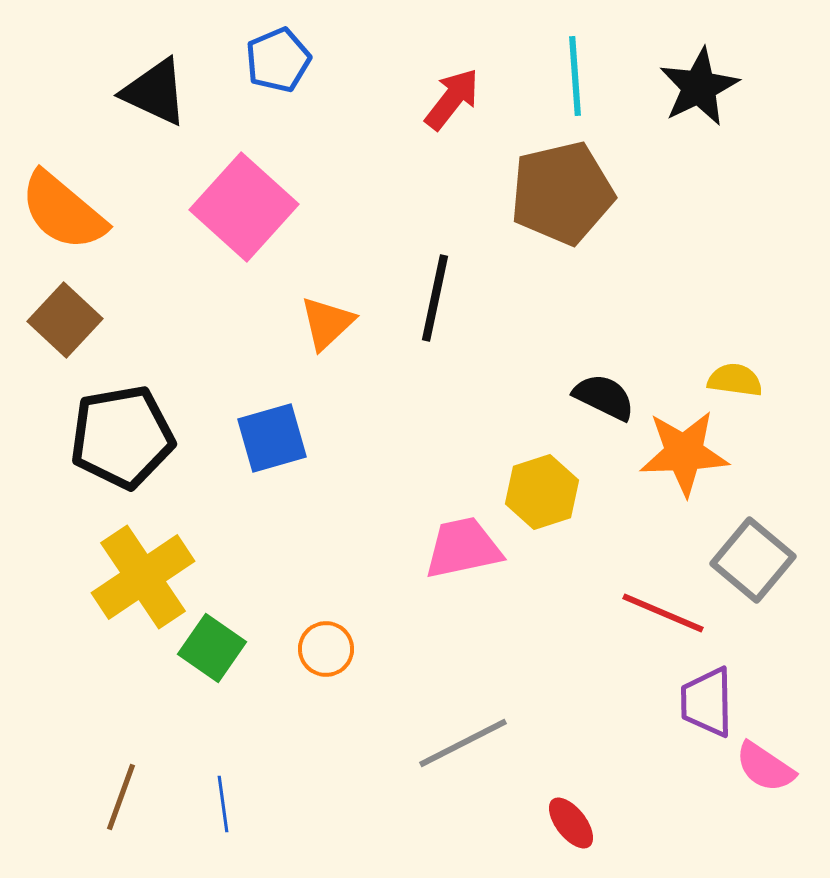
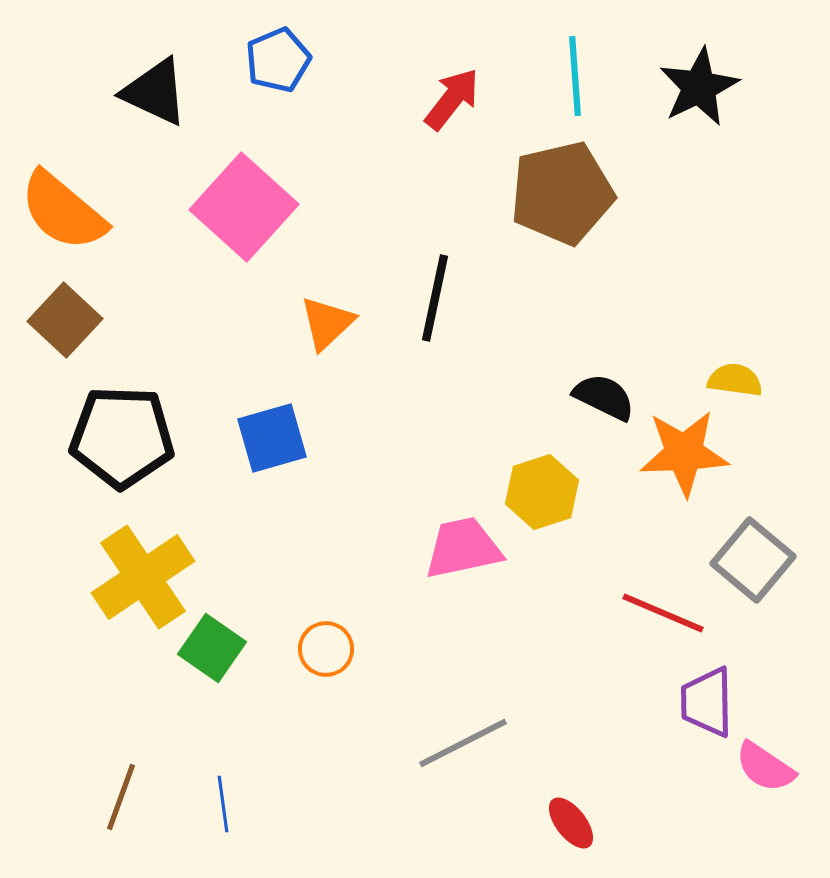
black pentagon: rotated 12 degrees clockwise
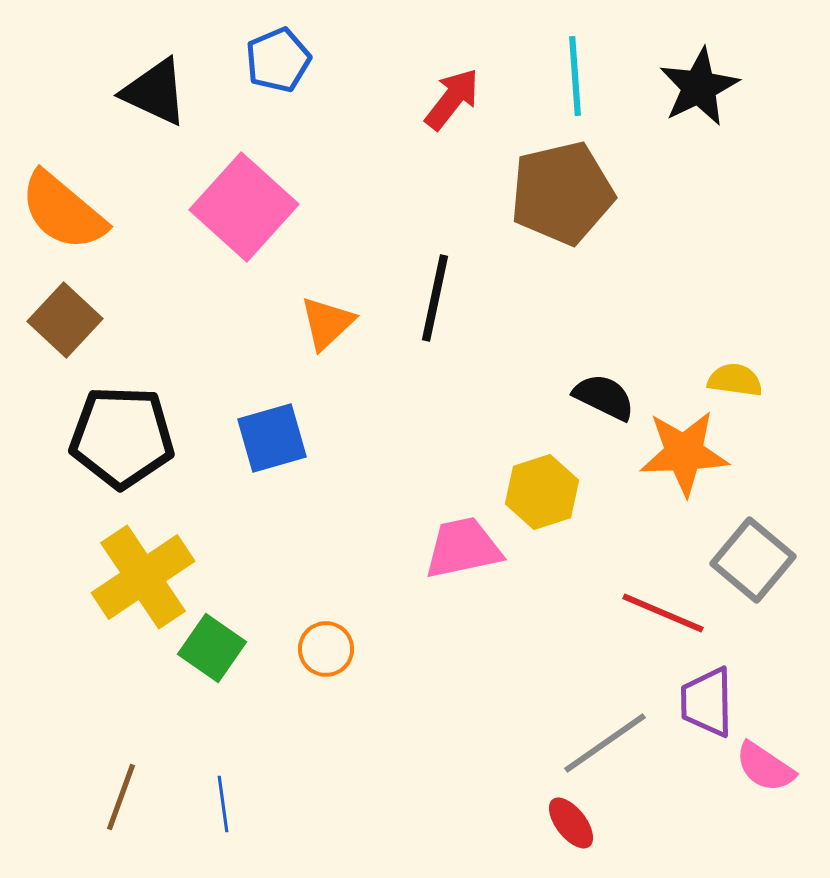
gray line: moved 142 px right; rotated 8 degrees counterclockwise
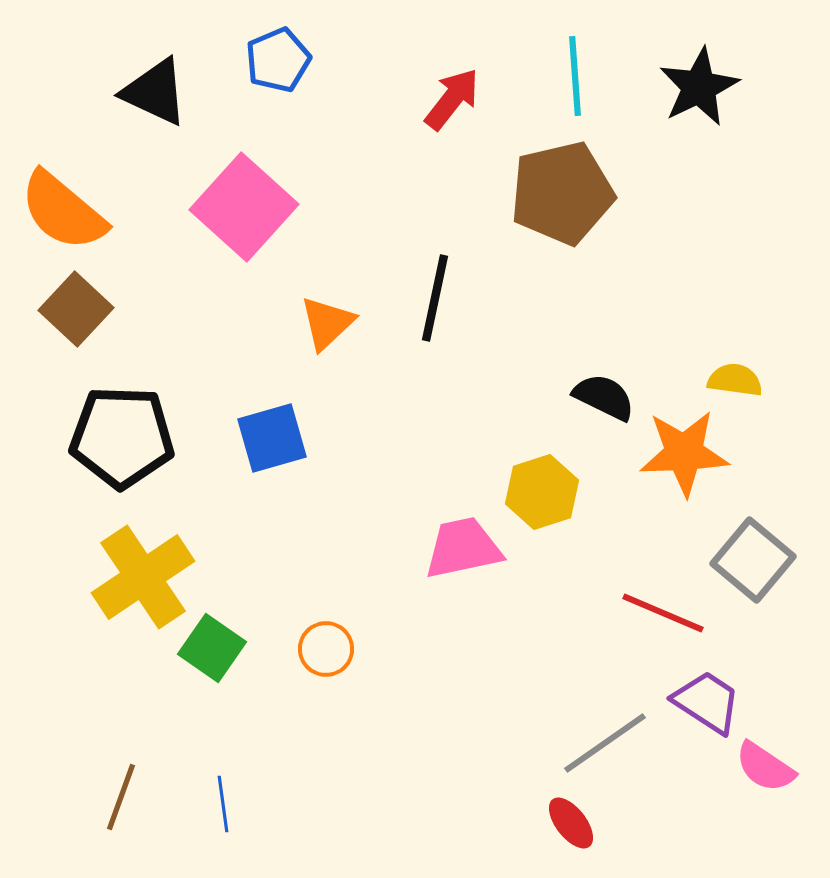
brown square: moved 11 px right, 11 px up
purple trapezoid: rotated 124 degrees clockwise
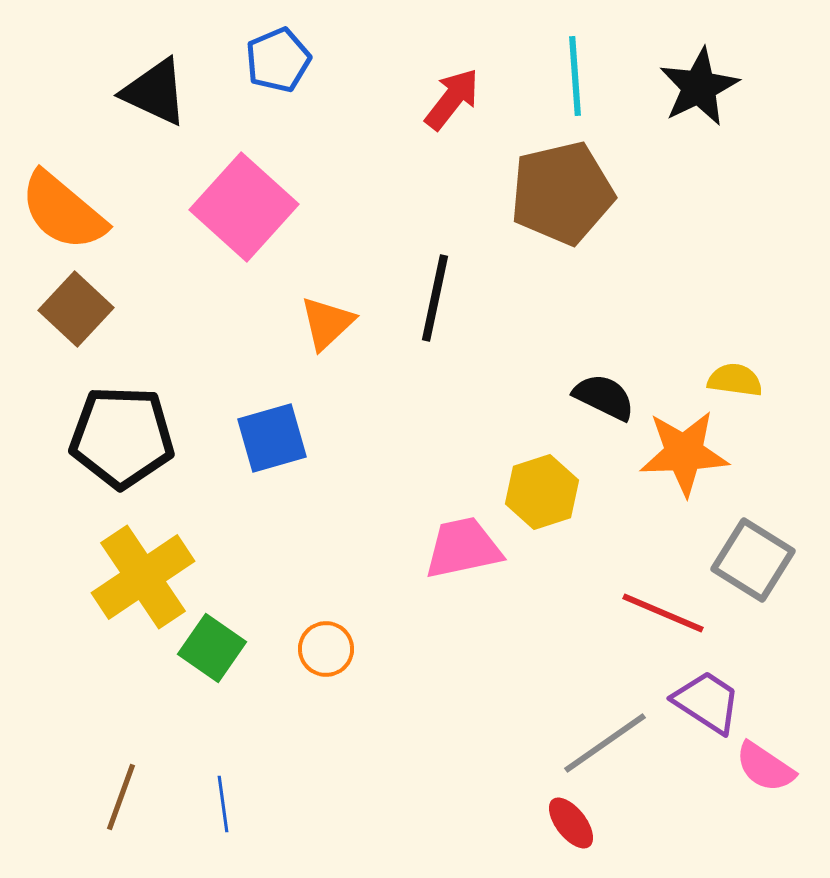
gray square: rotated 8 degrees counterclockwise
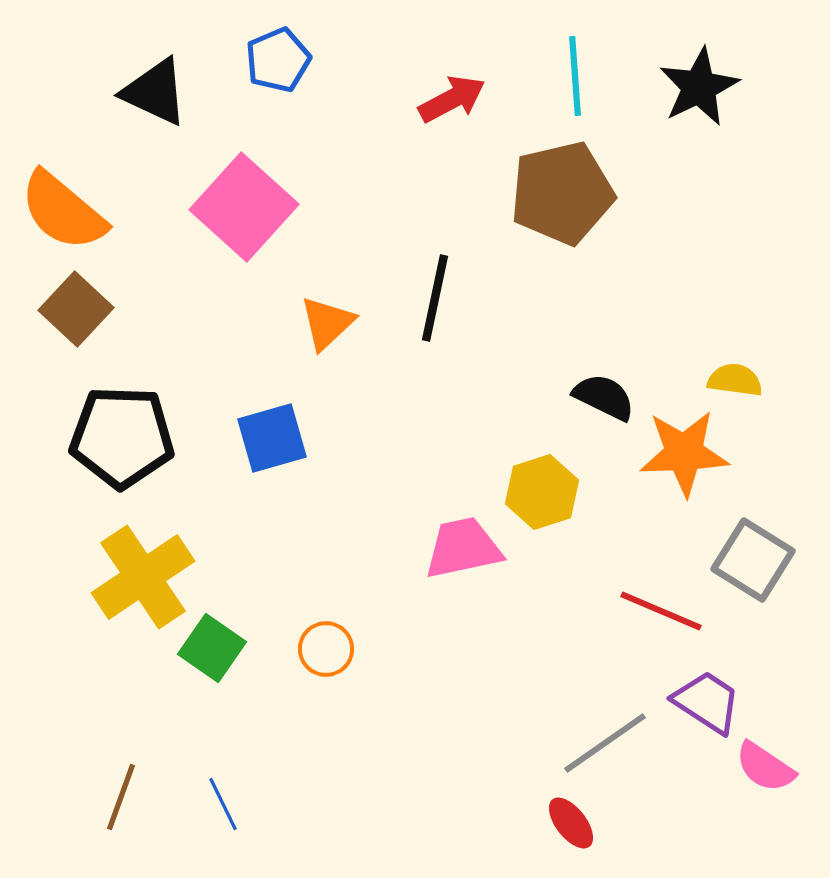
red arrow: rotated 24 degrees clockwise
red line: moved 2 px left, 2 px up
blue line: rotated 18 degrees counterclockwise
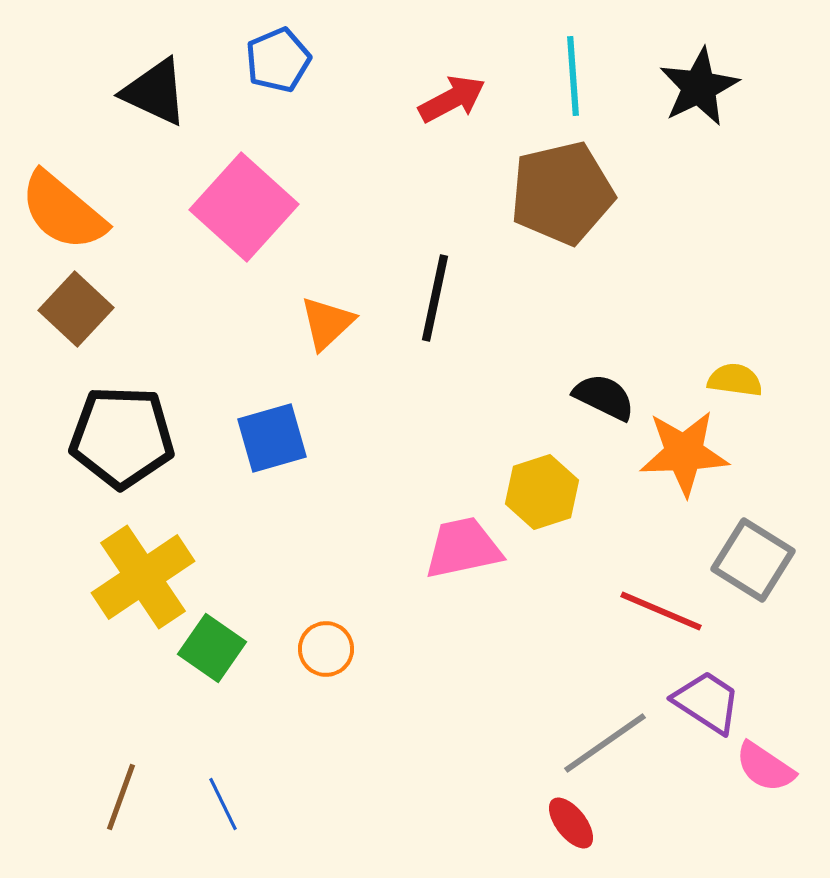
cyan line: moved 2 px left
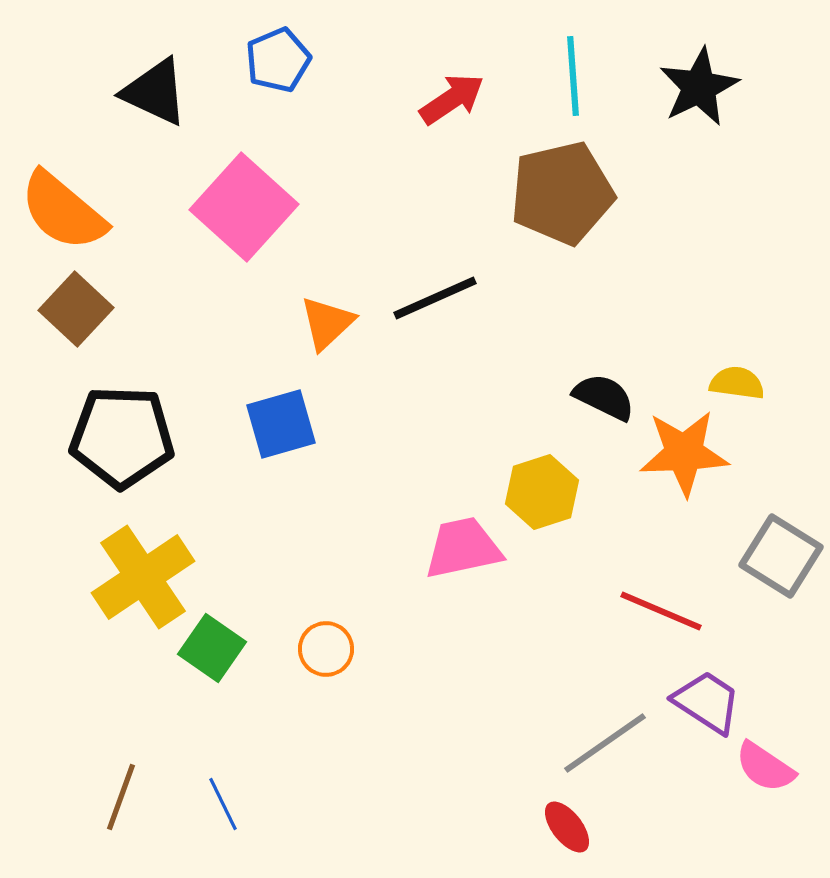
red arrow: rotated 6 degrees counterclockwise
black line: rotated 54 degrees clockwise
yellow semicircle: moved 2 px right, 3 px down
blue square: moved 9 px right, 14 px up
gray square: moved 28 px right, 4 px up
red ellipse: moved 4 px left, 4 px down
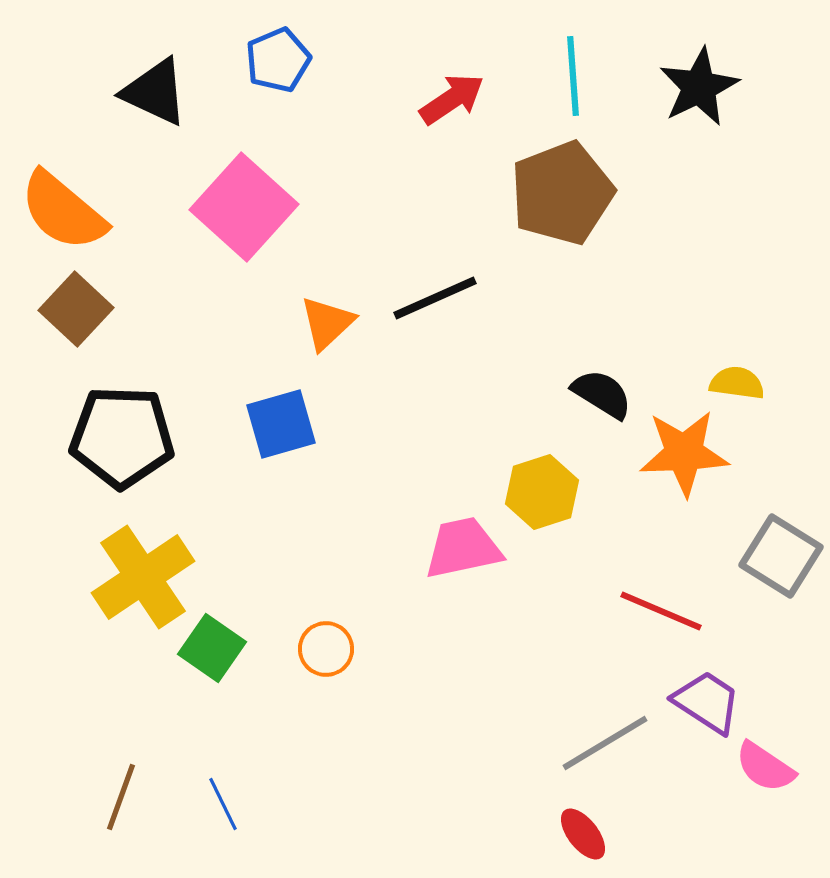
brown pentagon: rotated 8 degrees counterclockwise
black semicircle: moved 2 px left, 3 px up; rotated 6 degrees clockwise
gray line: rotated 4 degrees clockwise
red ellipse: moved 16 px right, 7 px down
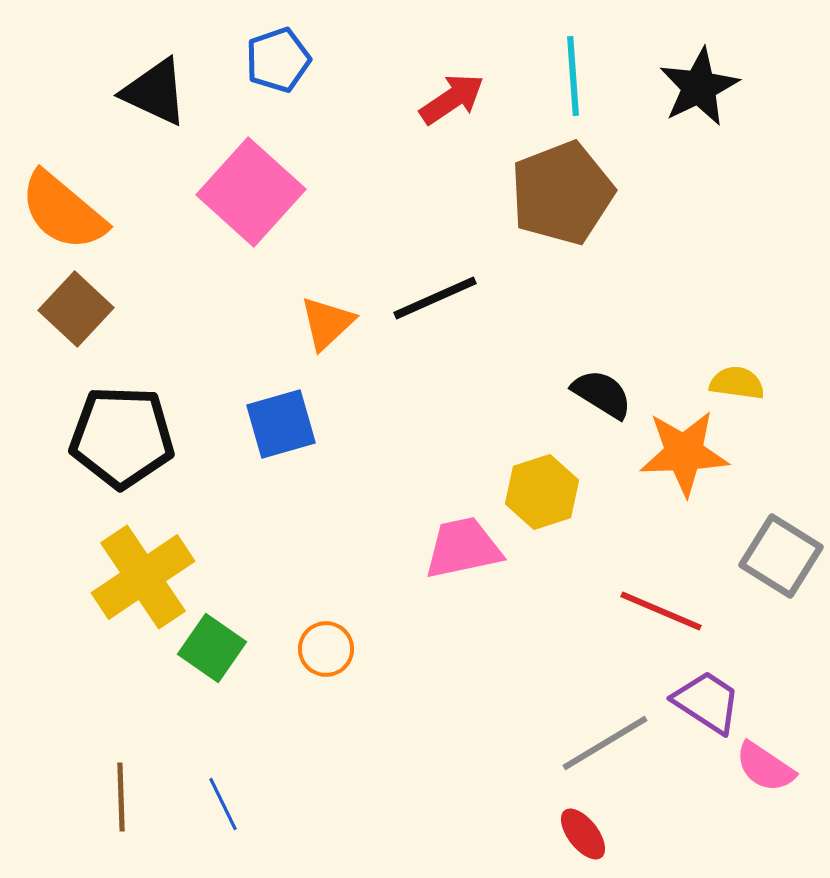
blue pentagon: rotated 4 degrees clockwise
pink square: moved 7 px right, 15 px up
brown line: rotated 22 degrees counterclockwise
